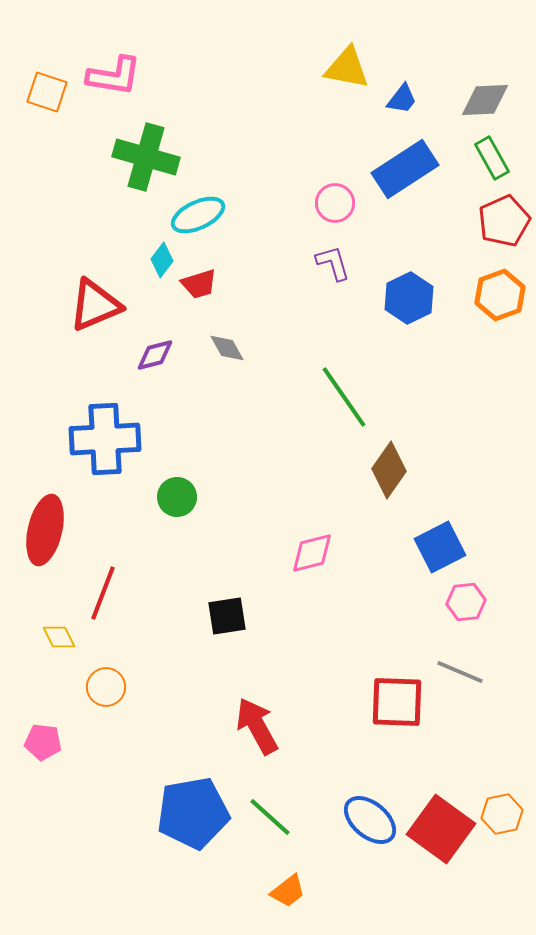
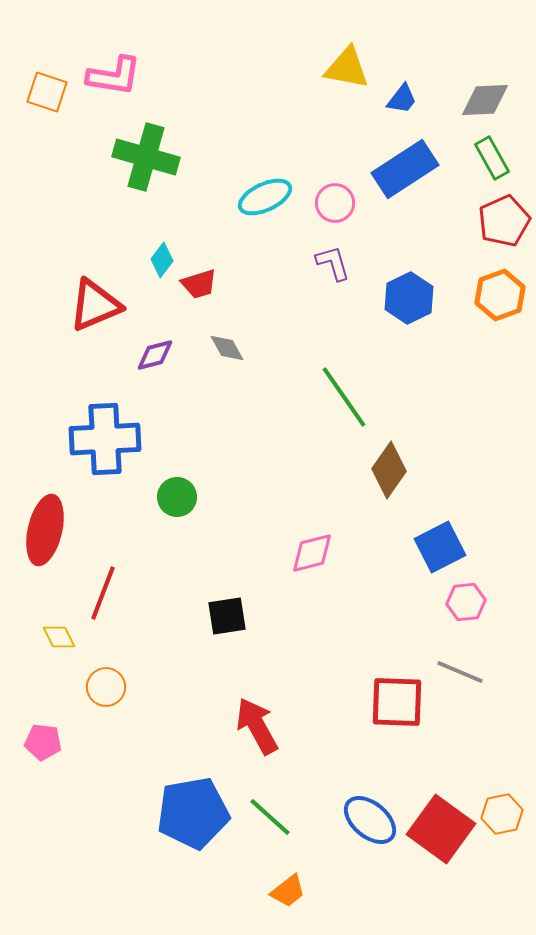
cyan ellipse at (198, 215): moved 67 px right, 18 px up
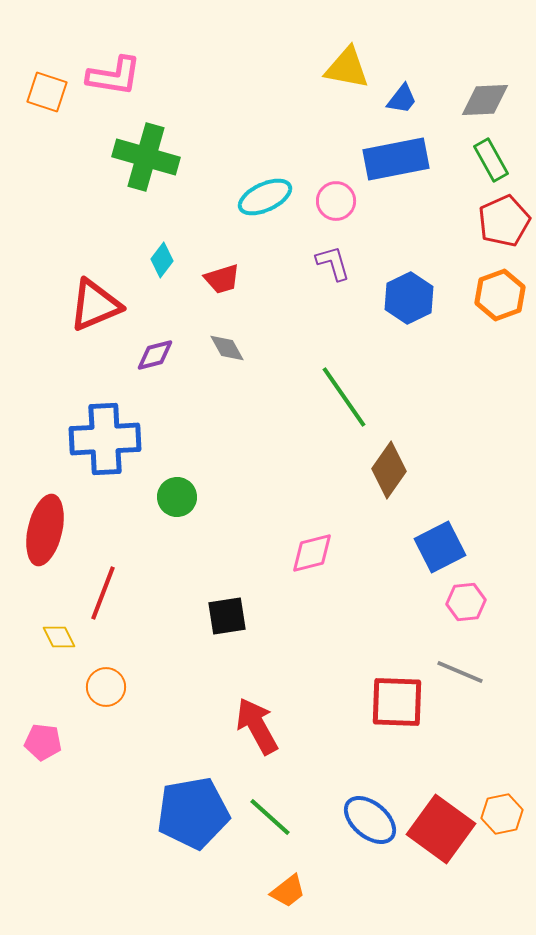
green rectangle at (492, 158): moved 1 px left, 2 px down
blue rectangle at (405, 169): moved 9 px left, 10 px up; rotated 22 degrees clockwise
pink circle at (335, 203): moved 1 px right, 2 px up
red trapezoid at (199, 284): moved 23 px right, 5 px up
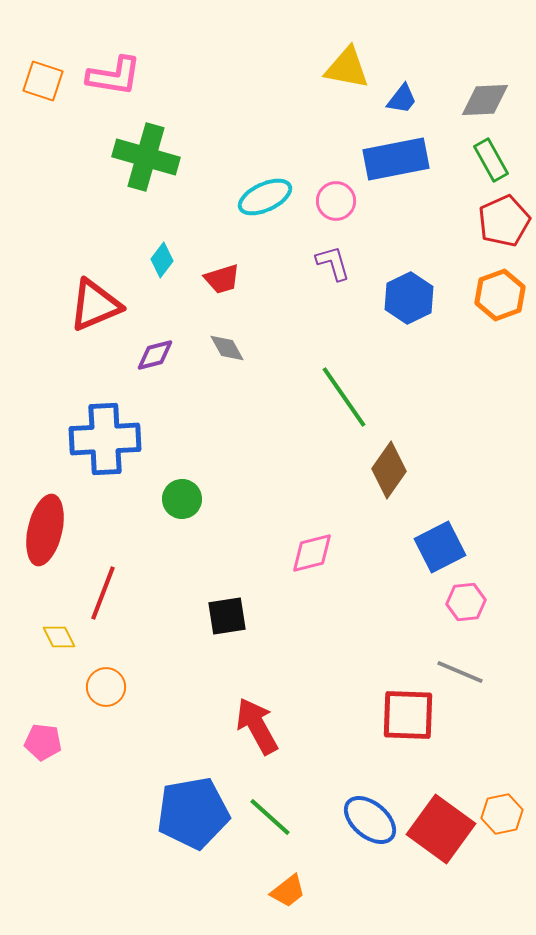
orange square at (47, 92): moved 4 px left, 11 px up
green circle at (177, 497): moved 5 px right, 2 px down
red square at (397, 702): moved 11 px right, 13 px down
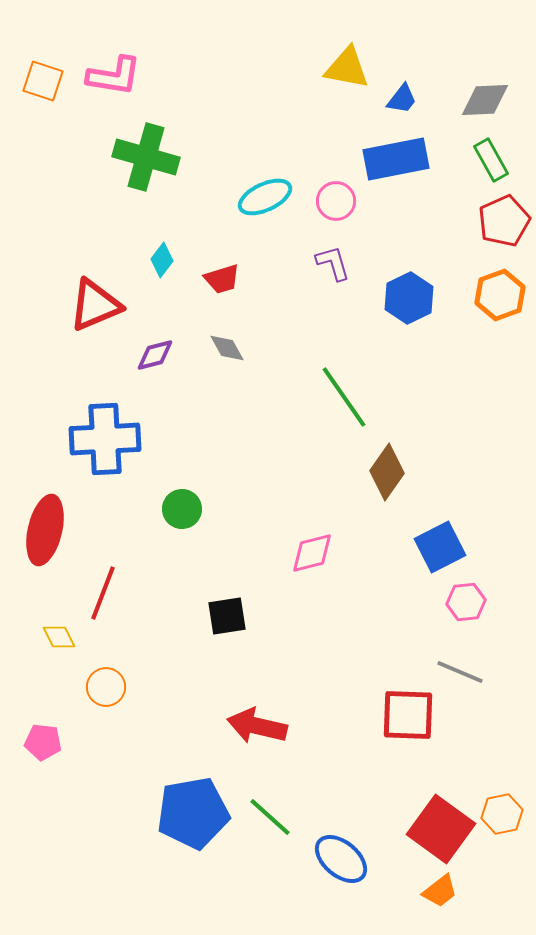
brown diamond at (389, 470): moved 2 px left, 2 px down
green circle at (182, 499): moved 10 px down
red arrow at (257, 726): rotated 48 degrees counterclockwise
blue ellipse at (370, 820): moved 29 px left, 39 px down
orange trapezoid at (288, 891): moved 152 px right
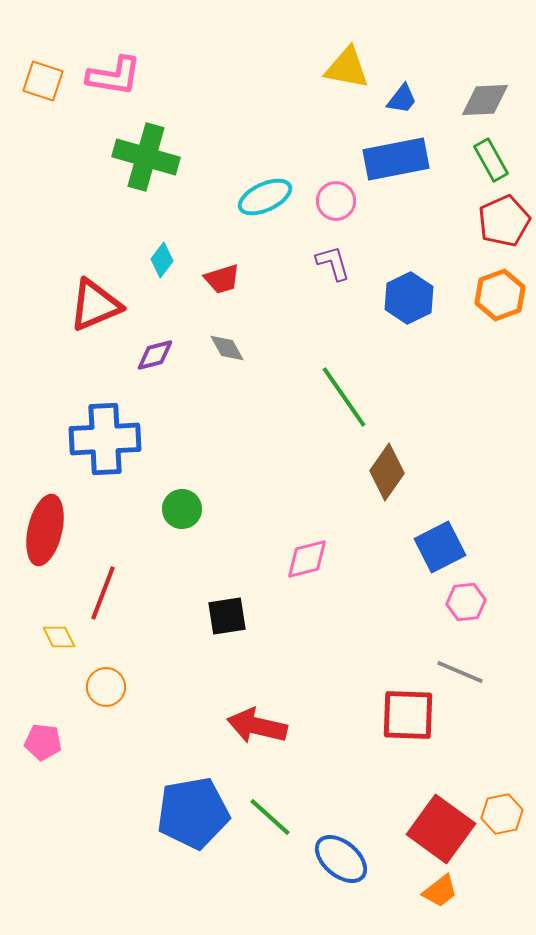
pink diamond at (312, 553): moved 5 px left, 6 px down
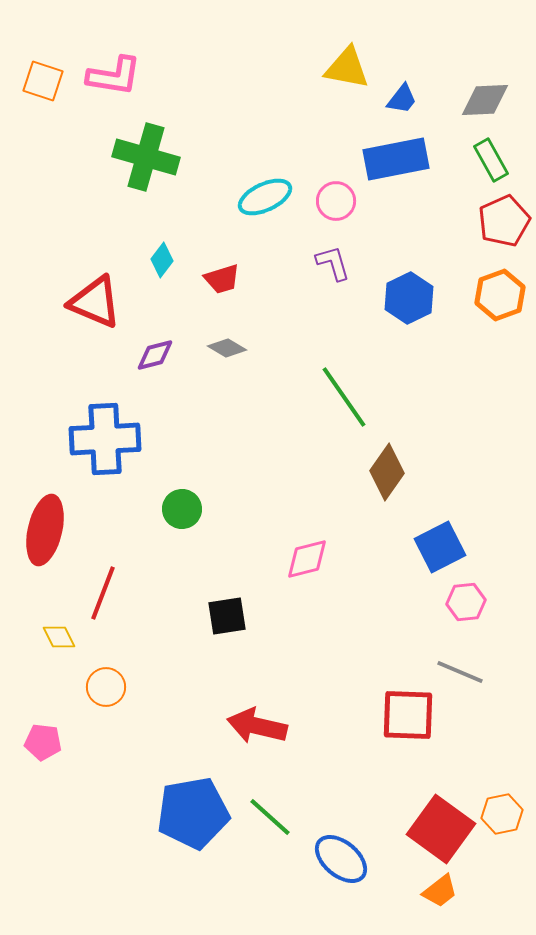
red triangle at (95, 305): moved 3 px up; rotated 46 degrees clockwise
gray diamond at (227, 348): rotated 30 degrees counterclockwise
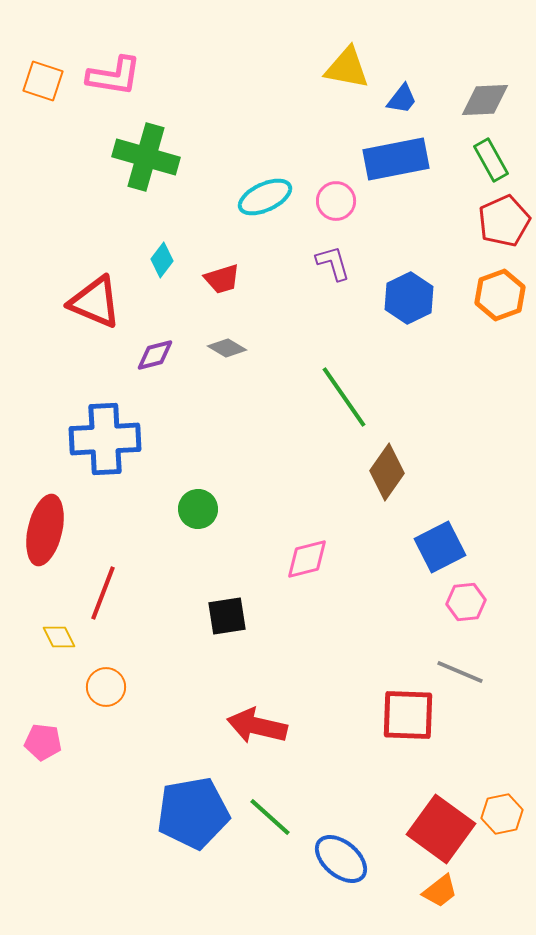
green circle at (182, 509): moved 16 px right
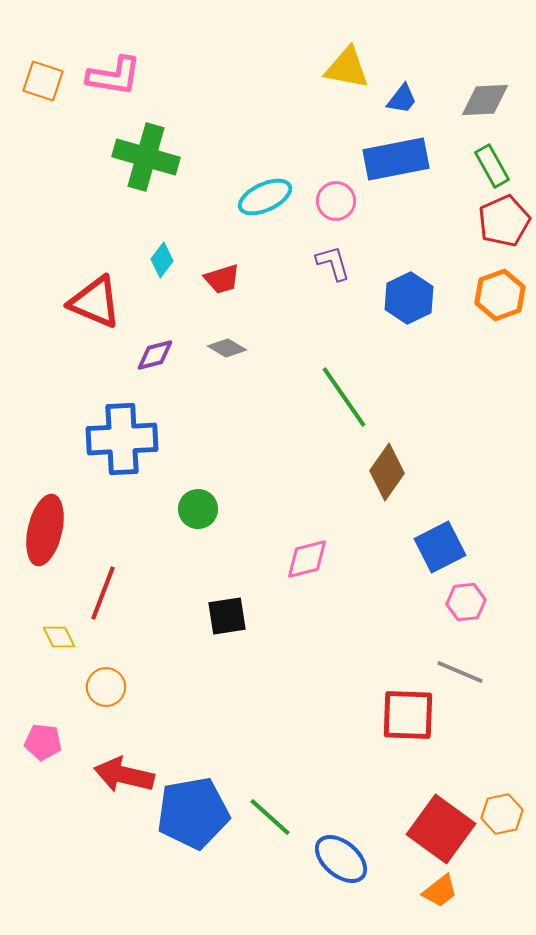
green rectangle at (491, 160): moved 1 px right, 6 px down
blue cross at (105, 439): moved 17 px right
red arrow at (257, 726): moved 133 px left, 49 px down
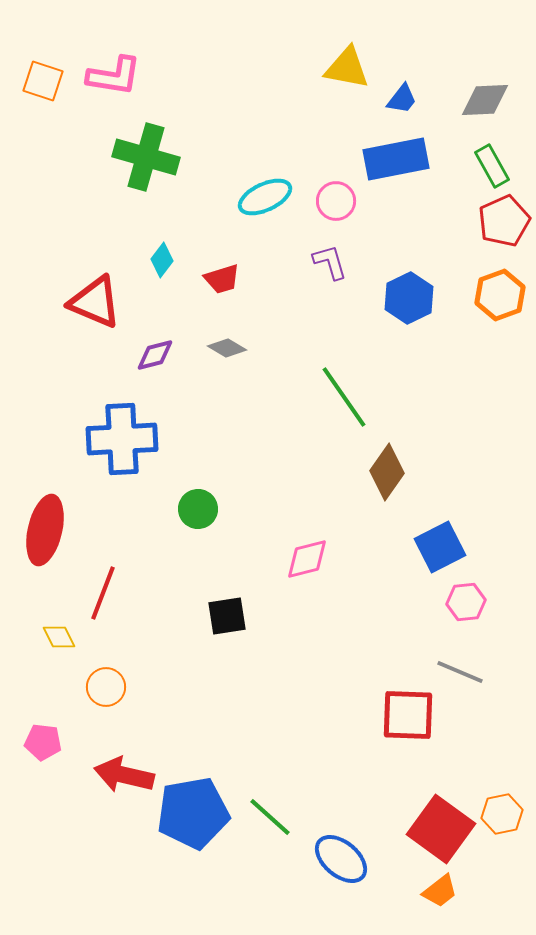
purple L-shape at (333, 263): moved 3 px left, 1 px up
